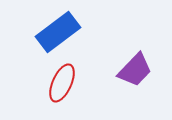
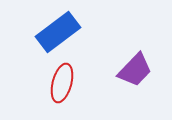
red ellipse: rotated 9 degrees counterclockwise
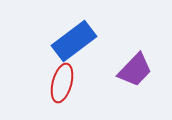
blue rectangle: moved 16 px right, 9 px down
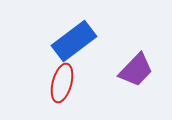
purple trapezoid: moved 1 px right
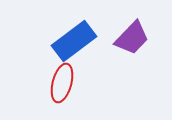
purple trapezoid: moved 4 px left, 32 px up
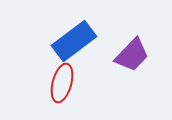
purple trapezoid: moved 17 px down
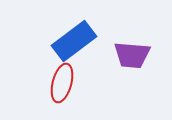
purple trapezoid: rotated 51 degrees clockwise
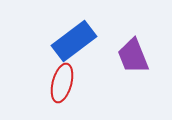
purple trapezoid: moved 1 px right, 1 px down; rotated 63 degrees clockwise
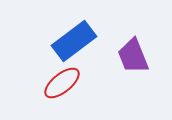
red ellipse: rotated 36 degrees clockwise
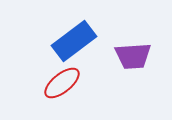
purple trapezoid: rotated 72 degrees counterclockwise
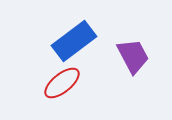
purple trapezoid: rotated 114 degrees counterclockwise
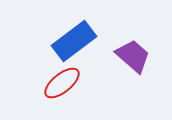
purple trapezoid: rotated 21 degrees counterclockwise
